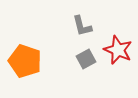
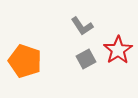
gray L-shape: rotated 20 degrees counterclockwise
red star: rotated 16 degrees clockwise
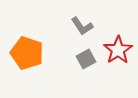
orange pentagon: moved 2 px right, 8 px up
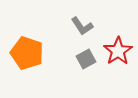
red star: moved 1 px down
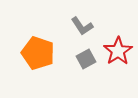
orange pentagon: moved 11 px right
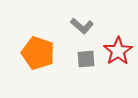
gray L-shape: rotated 15 degrees counterclockwise
gray square: rotated 24 degrees clockwise
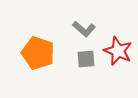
gray L-shape: moved 2 px right, 3 px down
red star: rotated 16 degrees counterclockwise
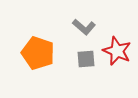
gray L-shape: moved 2 px up
red star: moved 1 px left
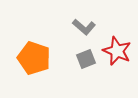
orange pentagon: moved 4 px left, 5 px down
gray square: rotated 18 degrees counterclockwise
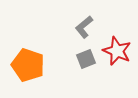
gray L-shape: rotated 100 degrees clockwise
orange pentagon: moved 6 px left, 7 px down
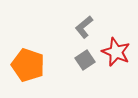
red star: moved 1 px left, 1 px down
gray square: moved 1 px left, 1 px down; rotated 12 degrees counterclockwise
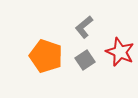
red star: moved 4 px right
orange pentagon: moved 18 px right, 9 px up
